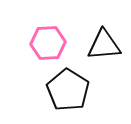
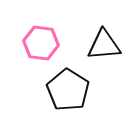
pink hexagon: moved 7 px left; rotated 12 degrees clockwise
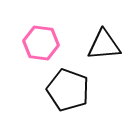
black pentagon: rotated 12 degrees counterclockwise
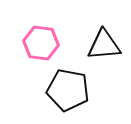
black pentagon: rotated 9 degrees counterclockwise
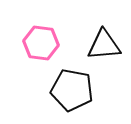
black pentagon: moved 4 px right
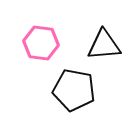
black pentagon: moved 2 px right
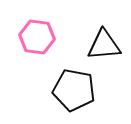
pink hexagon: moved 4 px left, 6 px up
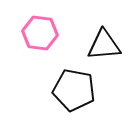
pink hexagon: moved 3 px right, 4 px up
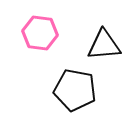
black pentagon: moved 1 px right
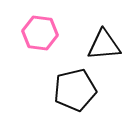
black pentagon: rotated 24 degrees counterclockwise
